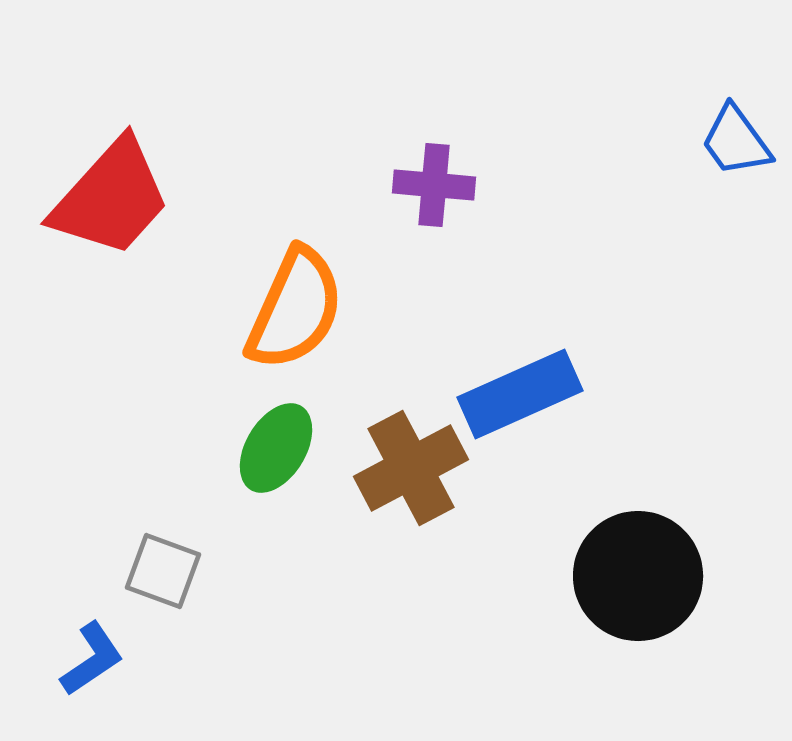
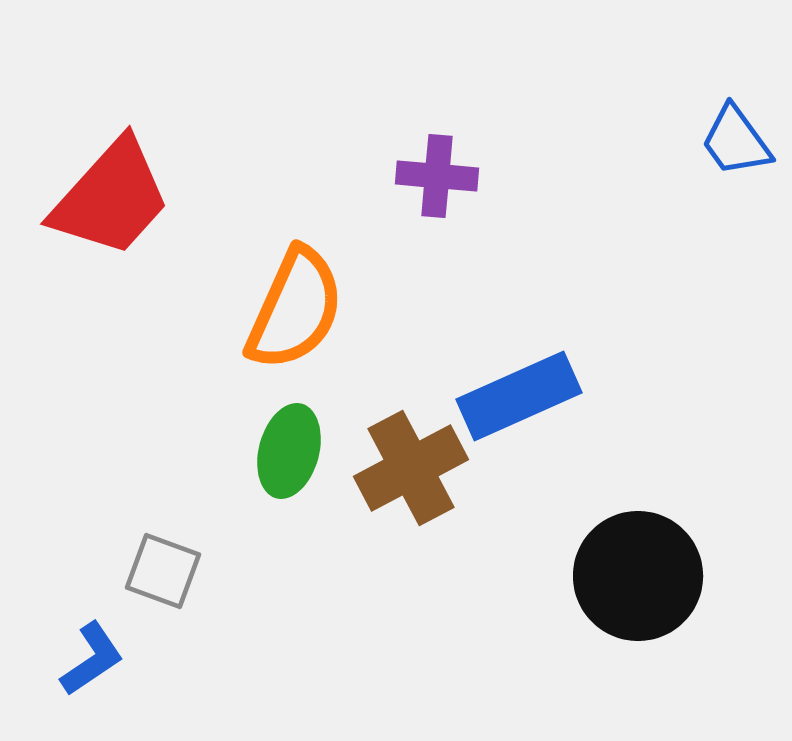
purple cross: moved 3 px right, 9 px up
blue rectangle: moved 1 px left, 2 px down
green ellipse: moved 13 px right, 3 px down; rotated 16 degrees counterclockwise
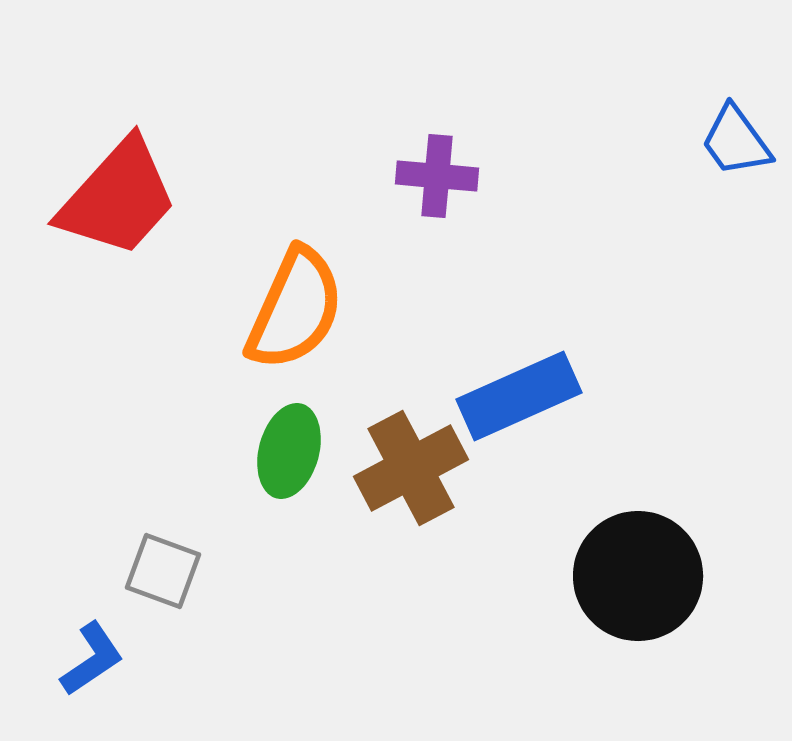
red trapezoid: moved 7 px right
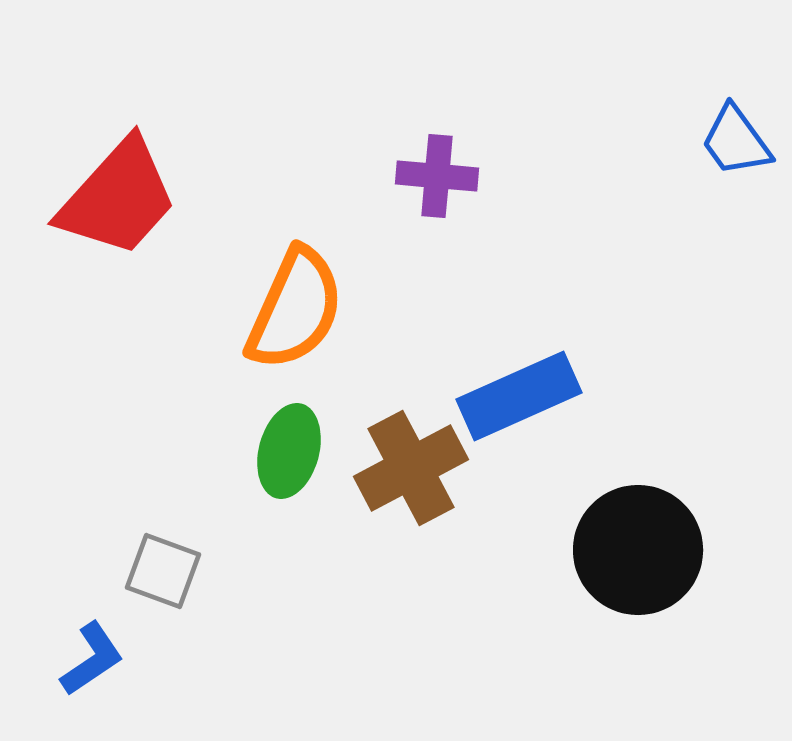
black circle: moved 26 px up
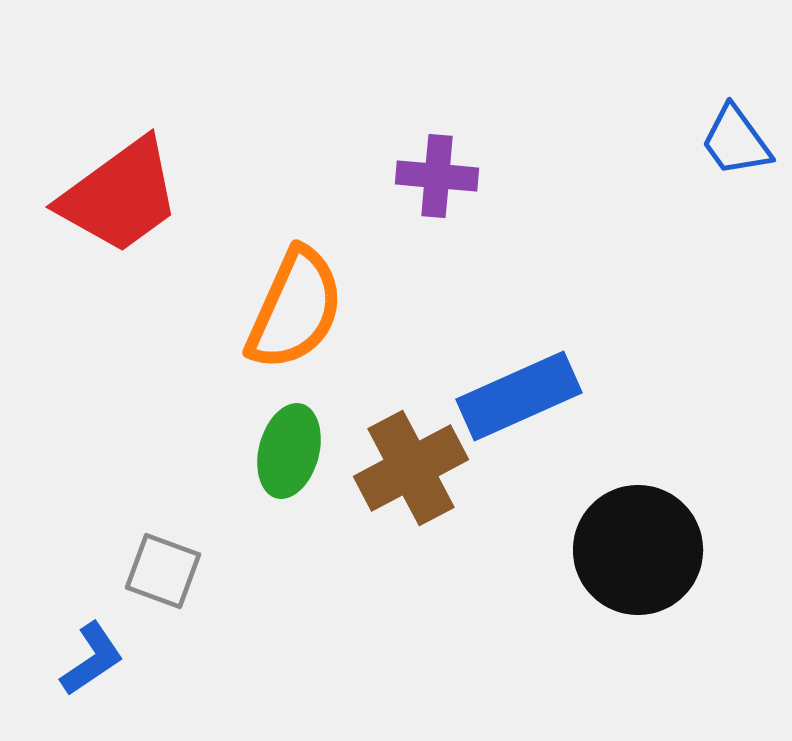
red trapezoid: moved 2 px right, 2 px up; rotated 12 degrees clockwise
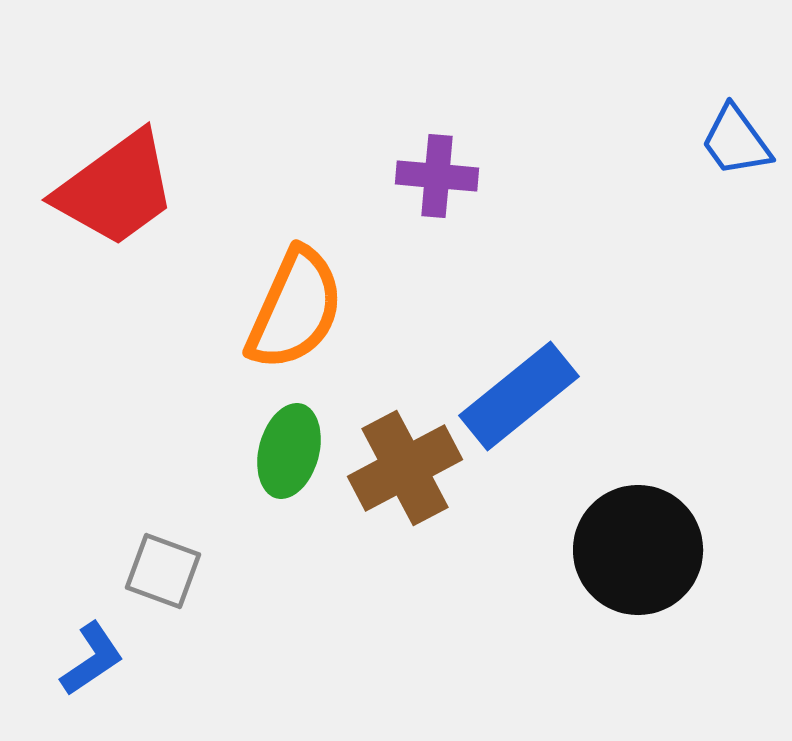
red trapezoid: moved 4 px left, 7 px up
blue rectangle: rotated 15 degrees counterclockwise
brown cross: moved 6 px left
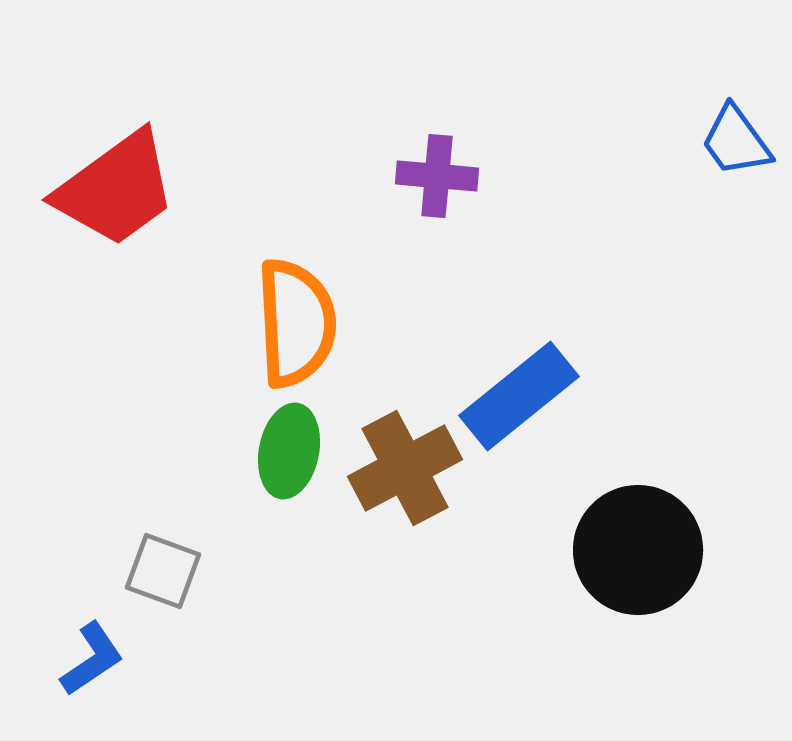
orange semicircle: moved 1 px right, 14 px down; rotated 27 degrees counterclockwise
green ellipse: rotated 4 degrees counterclockwise
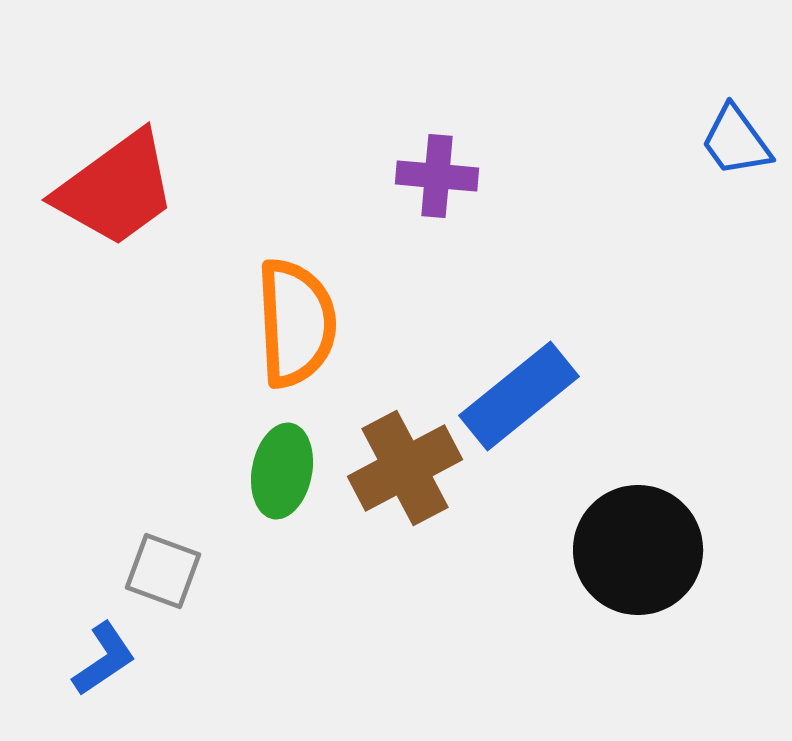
green ellipse: moved 7 px left, 20 px down
blue L-shape: moved 12 px right
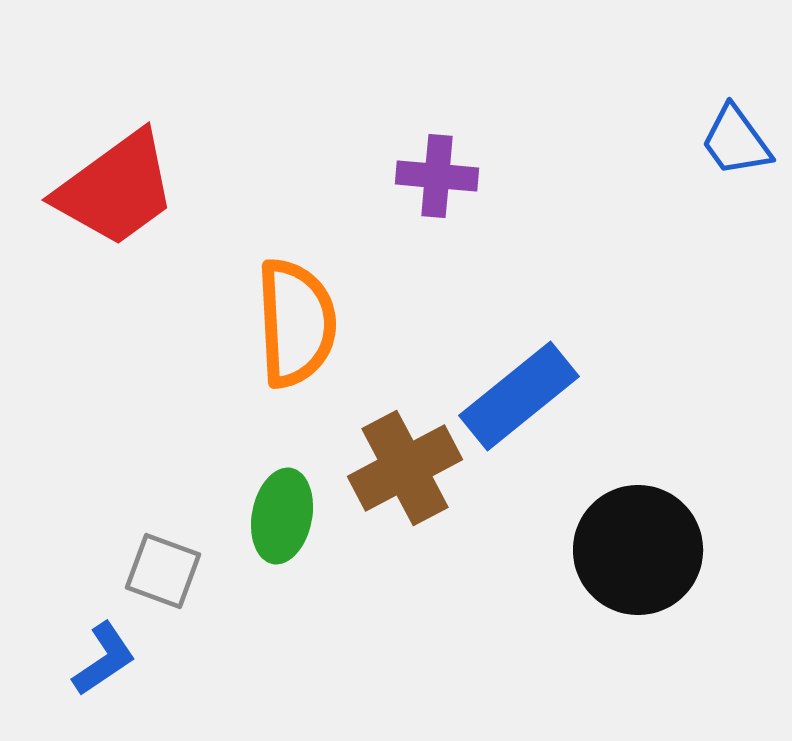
green ellipse: moved 45 px down
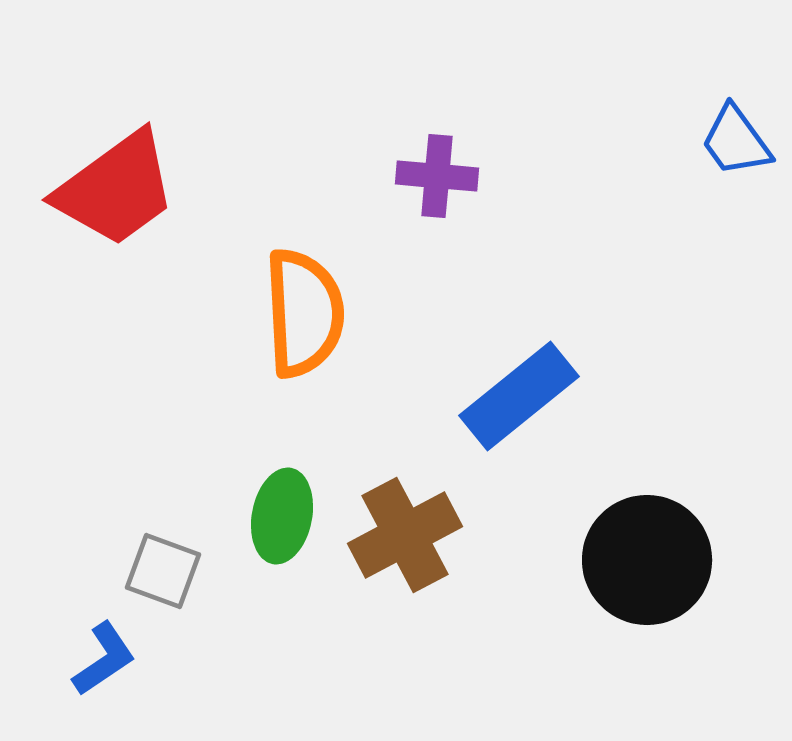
orange semicircle: moved 8 px right, 10 px up
brown cross: moved 67 px down
black circle: moved 9 px right, 10 px down
